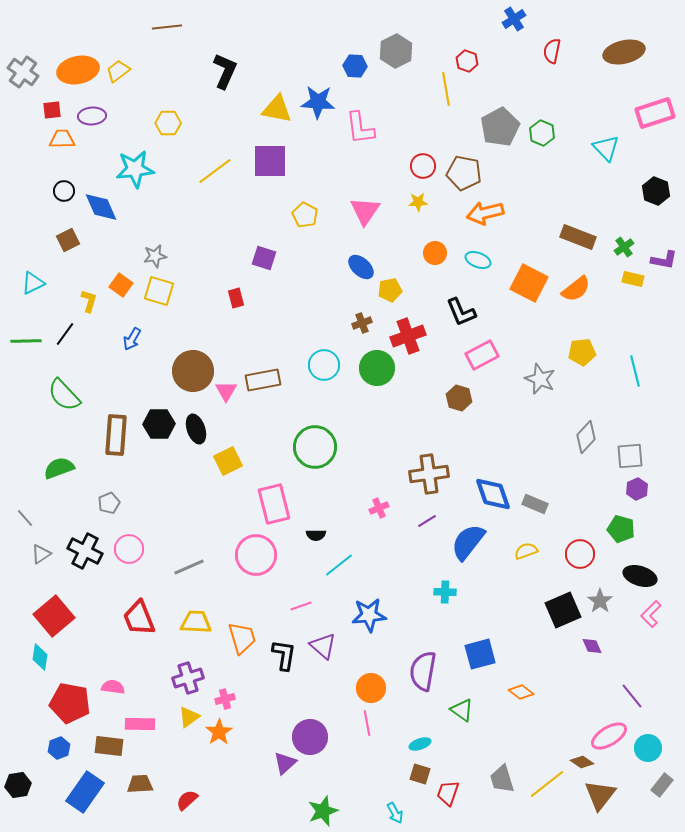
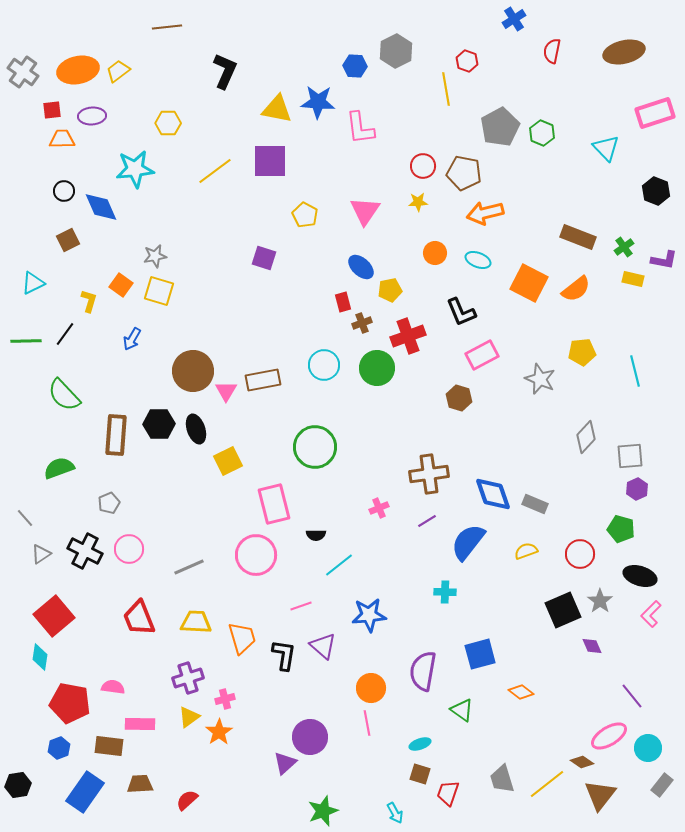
red rectangle at (236, 298): moved 107 px right, 4 px down
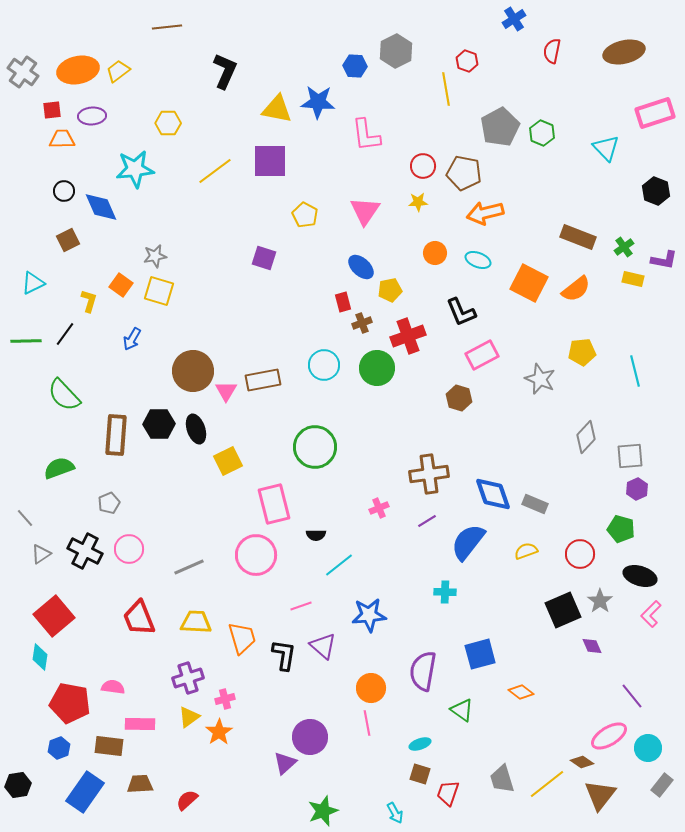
pink L-shape at (360, 128): moved 6 px right, 7 px down
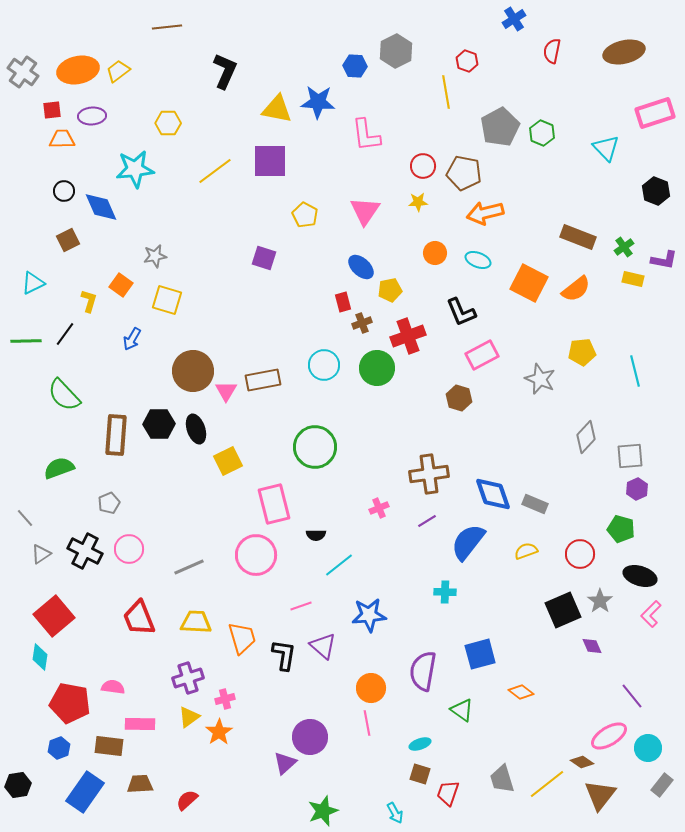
yellow line at (446, 89): moved 3 px down
yellow square at (159, 291): moved 8 px right, 9 px down
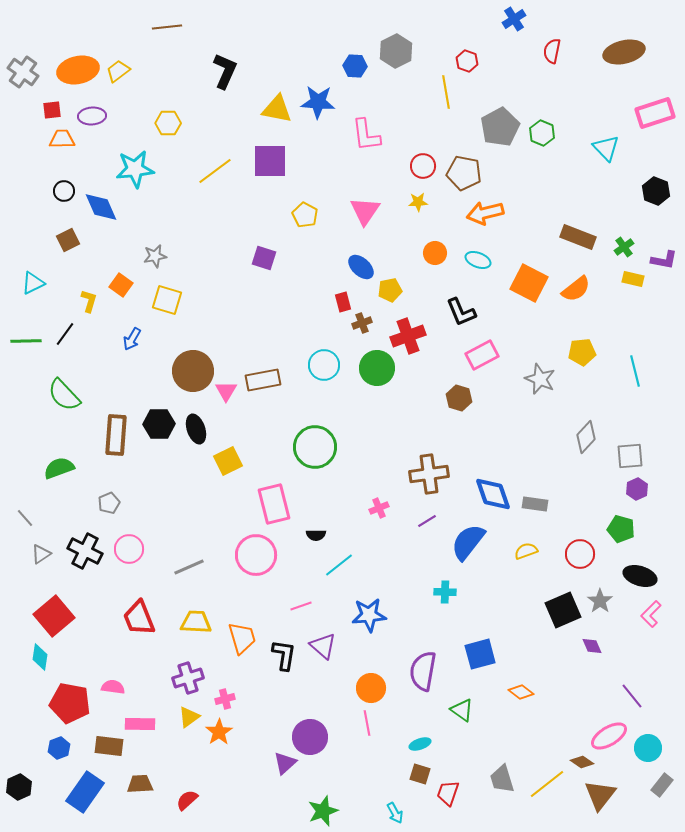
gray rectangle at (535, 504): rotated 15 degrees counterclockwise
black hexagon at (18, 785): moved 1 px right, 2 px down; rotated 15 degrees counterclockwise
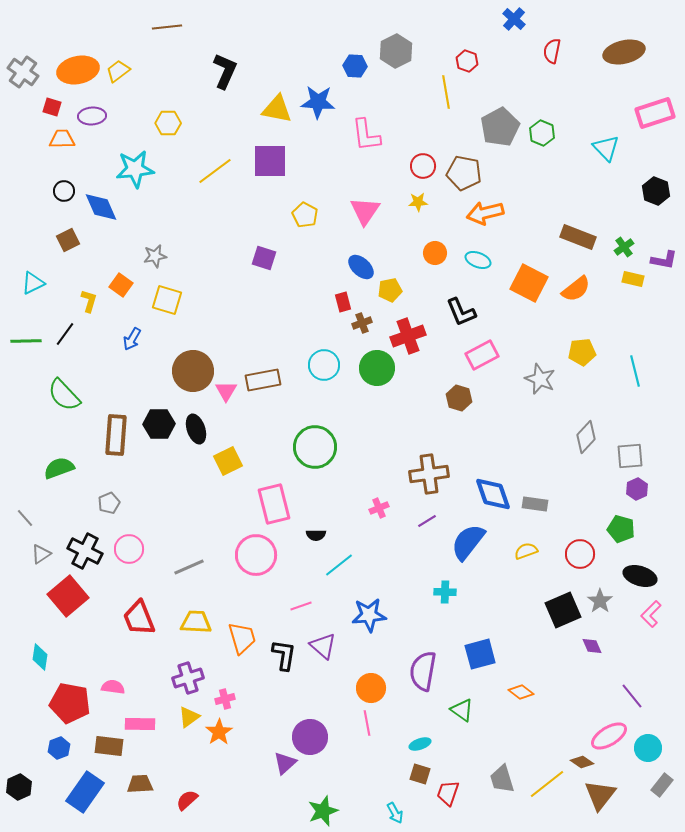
blue cross at (514, 19): rotated 15 degrees counterclockwise
red square at (52, 110): moved 3 px up; rotated 24 degrees clockwise
red square at (54, 616): moved 14 px right, 20 px up
